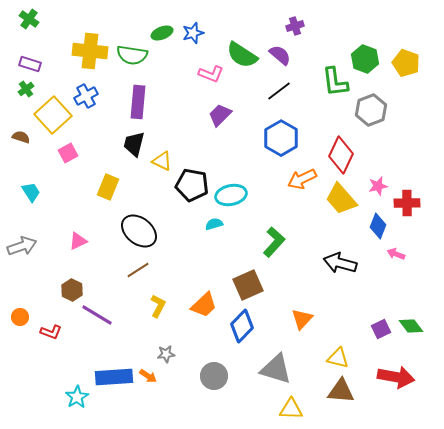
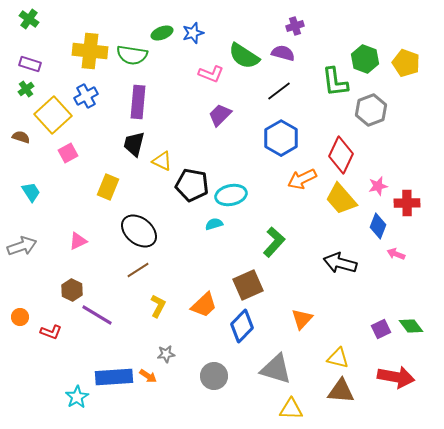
green semicircle at (242, 55): moved 2 px right, 1 px down
purple semicircle at (280, 55): moved 3 px right, 2 px up; rotated 25 degrees counterclockwise
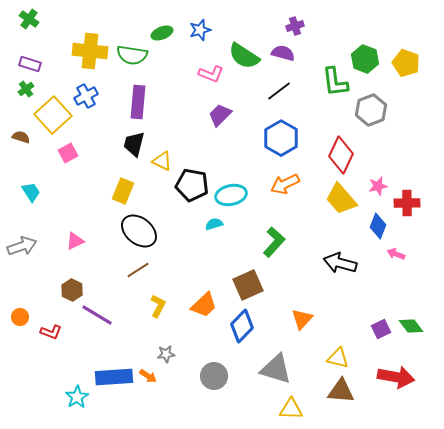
blue star at (193, 33): moved 7 px right, 3 px up
orange arrow at (302, 179): moved 17 px left, 5 px down
yellow rectangle at (108, 187): moved 15 px right, 4 px down
pink triangle at (78, 241): moved 3 px left
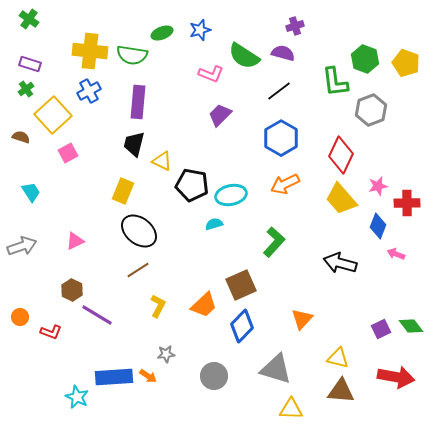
blue cross at (86, 96): moved 3 px right, 5 px up
brown square at (248, 285): moved 7 px left
cyan star at (77, 397): rotated 15 degrees counterclockwise
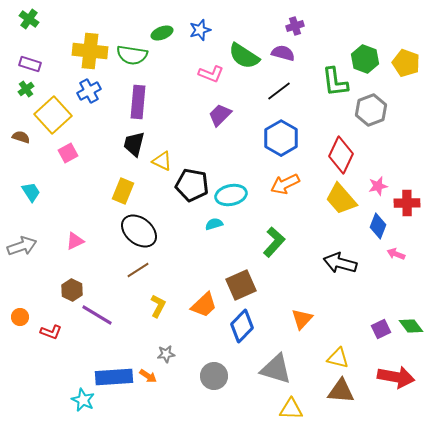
cyan star at (77, 397): moved 6 px right, 3 px down
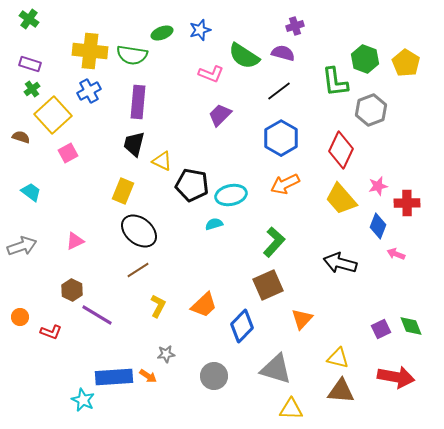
yellow pentagon at (406, 63): rotated 12 degrees clockwise
green cross at (26, 89): moved 6 px right
red diamond at (341, 155): moved 5 px up
cyan trapezoid at (31, 192): rotated 20 degrees counterclockwise
brown square at (241, 285): moved 27 px right
green diamond at (411, 326): rotated 15 degrees clockwise
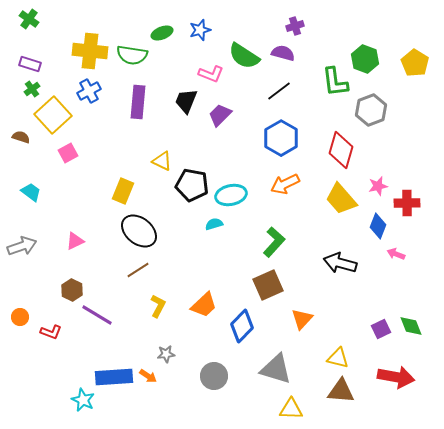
yellow pentagon at (406, 63): moved 9 px right
black trapezoid at (134, 144): moved 52 px right, 43 px up; rotated 8 degrees clockwise
red diamond at (341, 150): rotated 9 degrees counterclockwise
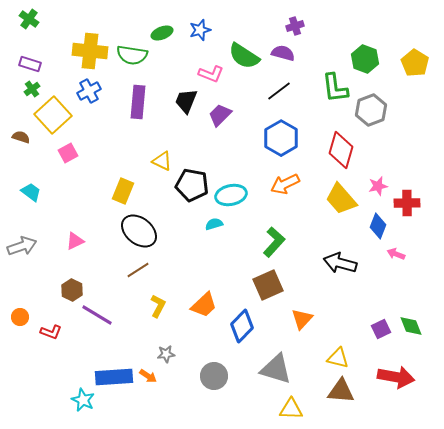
green L-shape at (335, 82): moved 6 px down
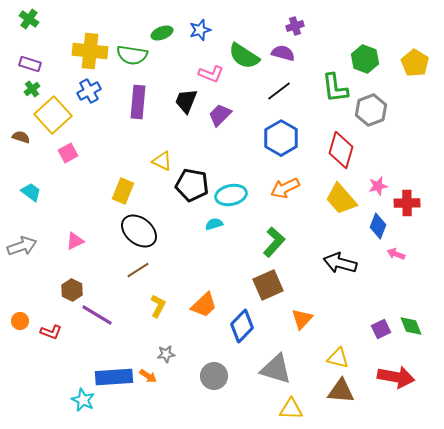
orange arrow at (285, 184): moved 4 px down
orange circle at (20, 317): moved 4 px down
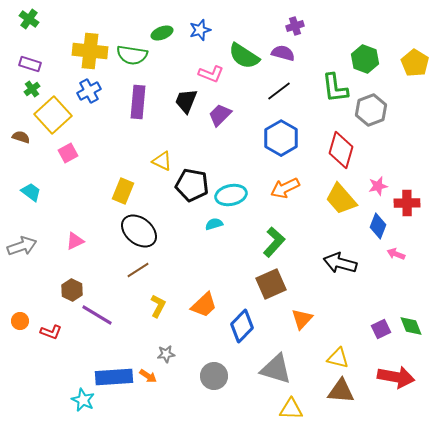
brown square at (268, 285): moved 3 px right, 1 px up
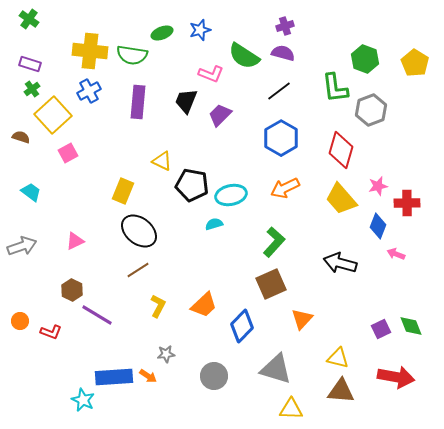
purple cross at (295, 26): moved 10 px left
